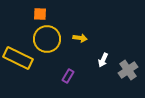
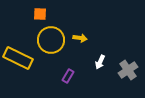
yellow circle: moved 4 px right, 1 px down
white arrow: moved 3 px left, 2 px down
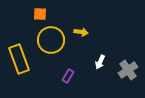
yellow arrow: moved 1 px right, 6 px up
yellow rectangle: moved 1 px right, 1 px down; rotated 44 degrees clockwise
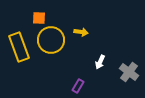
orange square: moved 1 px left, 4 px down
yellow rectangle: moved 12 px up
gray cross: moved 1 px right, 2 px down; rotated 18 degrees counterclockwise
purple rectangle: moved 10 px right, 10 px down
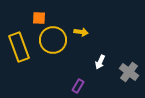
yellow circle: moved 2 px right
